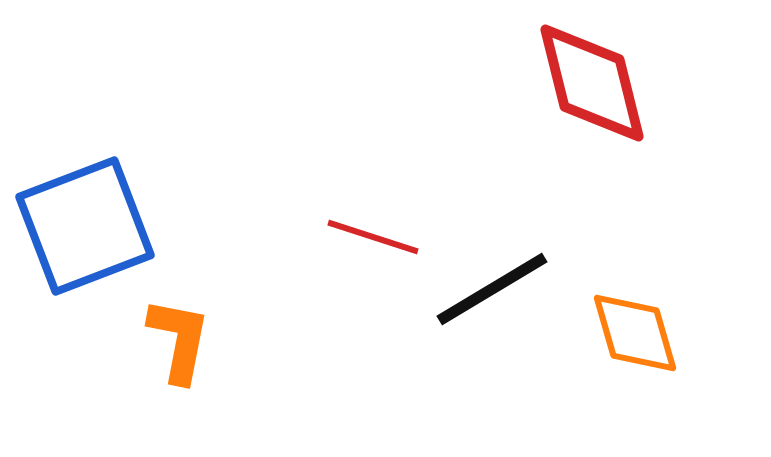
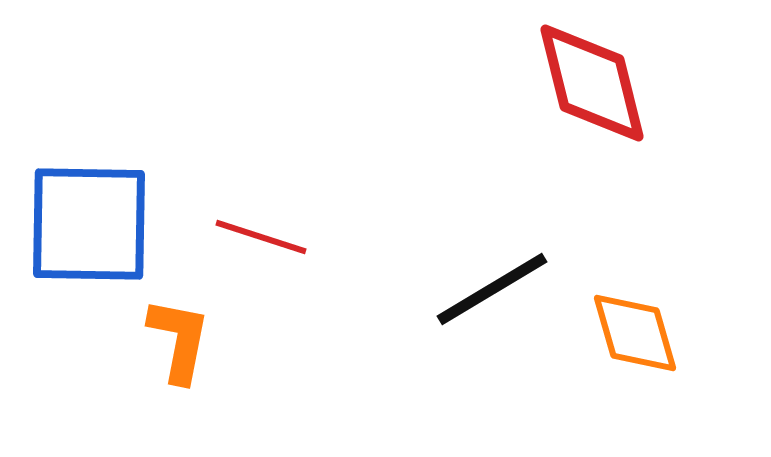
blue square: moved 4 px right, 2 px up; rotated 22 degrees clockwise
red line: moved 112 px left
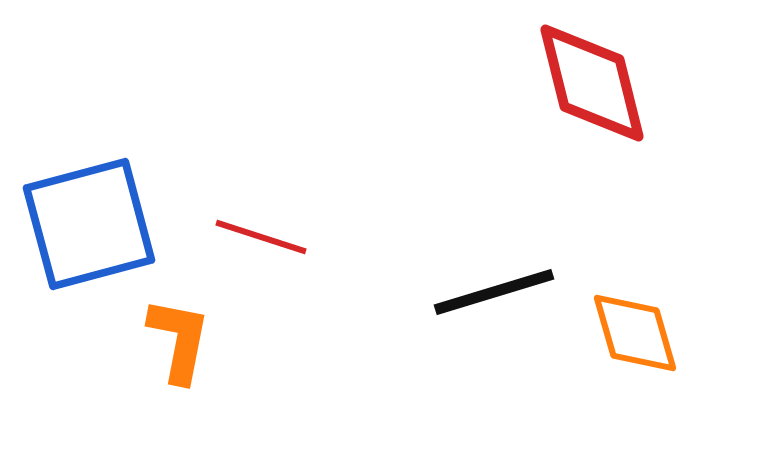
blue square: rotated 16 degrees counterclockwise
black line: moved 2 px right, 3 px down; rotated 14 degrees clockwise
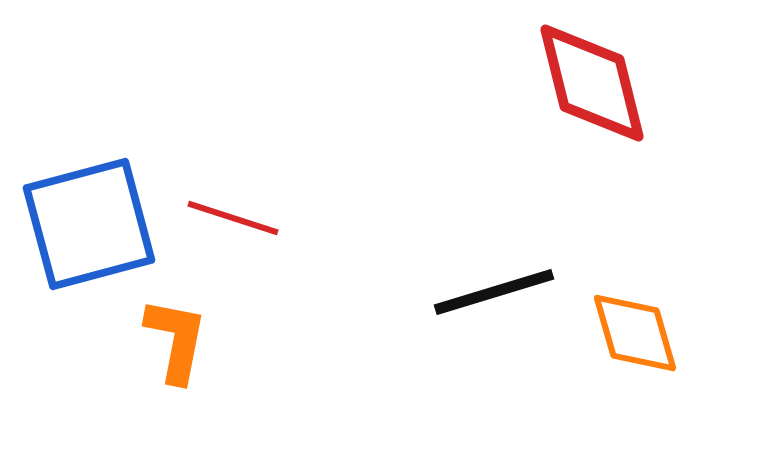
red line: moved 28 px left, 19 px up
orange L-shape: moved 3 px left
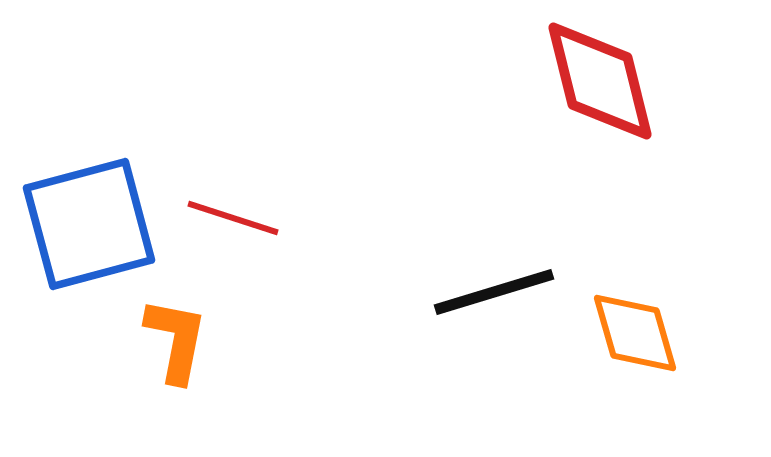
red diamond: moved 8 px right, 2 px up
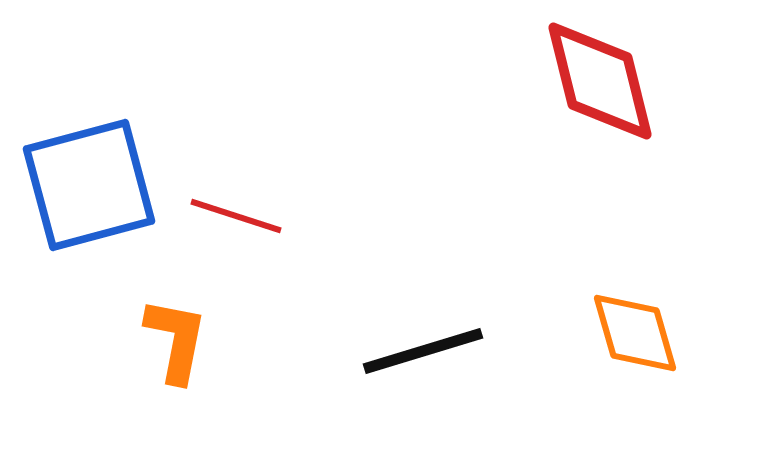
red line: moved 3 px right, 2 px up
blue square: moved 39 px up
black line: moved 71 px left, 59 px down
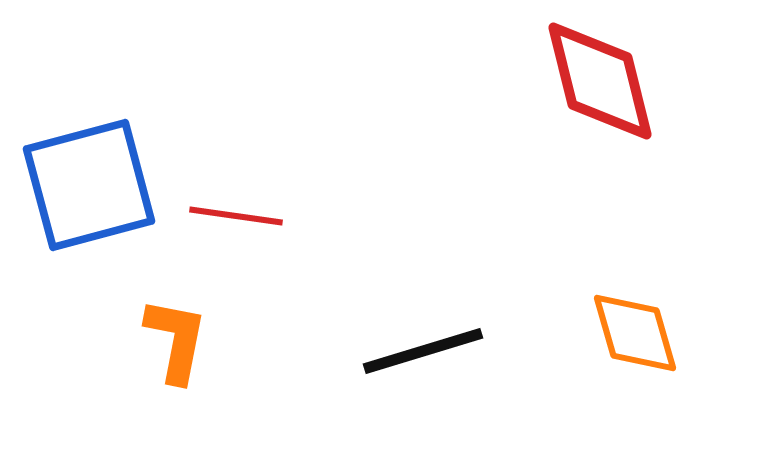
red line: rotated 10 degrees counterclockwise
